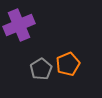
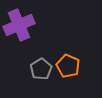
orange pentagon: moved 2 px down; rotated 25 degrees counterclockwise
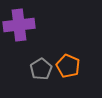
purple cross: rotated 16 degrees clockwise
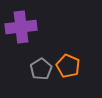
purple cross: moved 2 px right, 2 px down
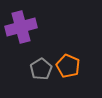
purple cross: rotated 8 degrees counterclockwise
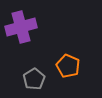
gray pentagon: moved 7 px left, 10 px down
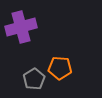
orange pentagon: moved 8 px left, 2 px down; rotated 20 degrees counterclockwise
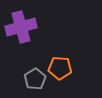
gray pentagon: moved 1 px right
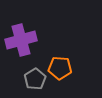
purple cross: moved 13 px down
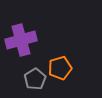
orange pentagon: rotated 20 degrees counterclockwise
